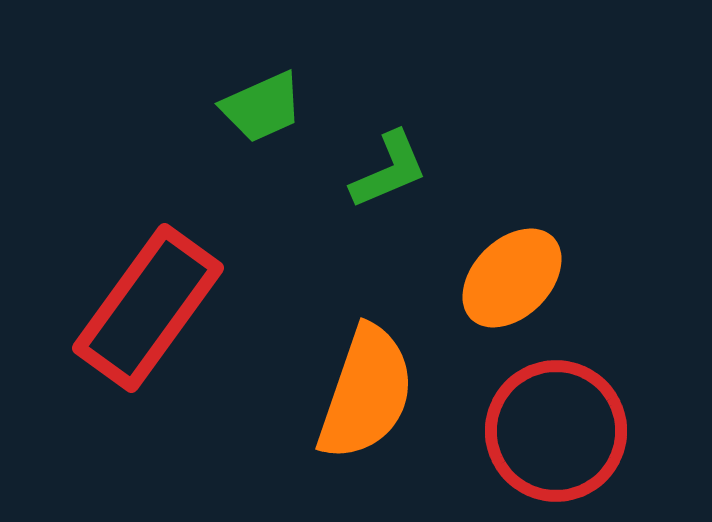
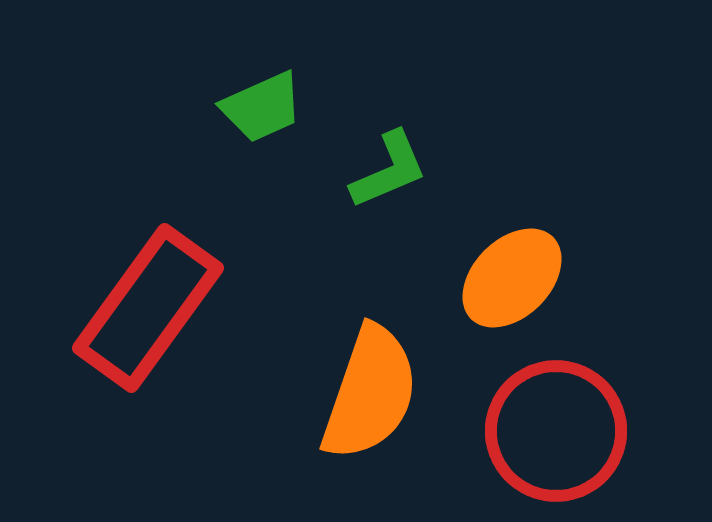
orange semicircle: moved 4 px right
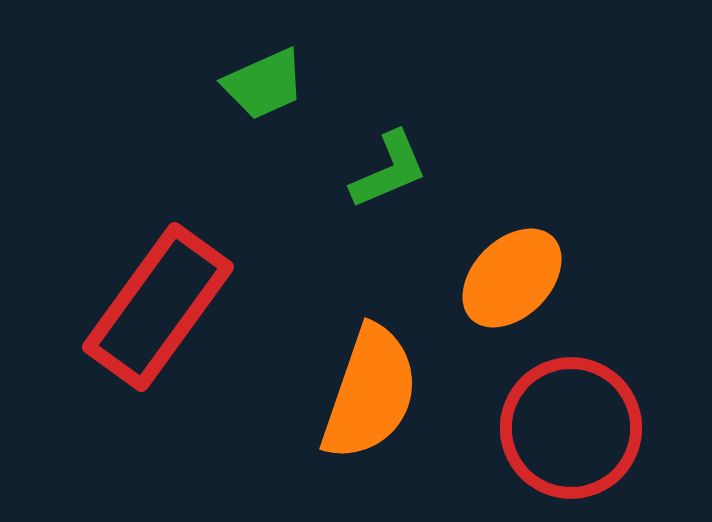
green trapezoid: moved 2 px right, 23 px up
red rectangle: moved 10 px right, 1 px up
red circle: moved 15 px right, 3 px up
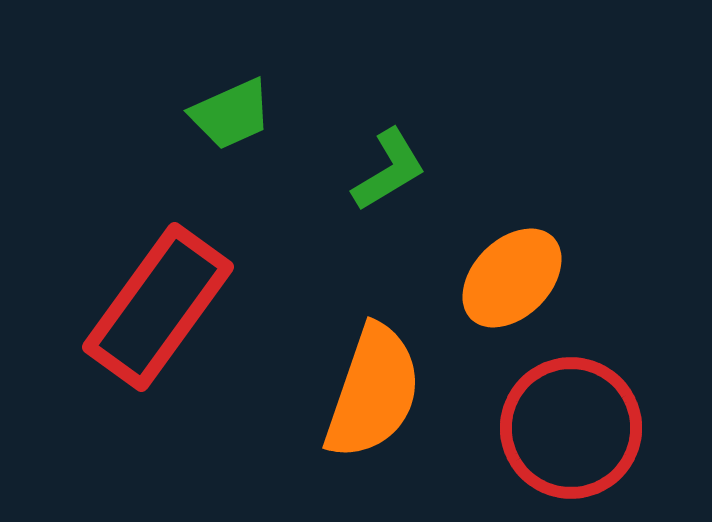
green trapezoid: moved 33 px left, 30 px down
green L-shape: rotated 8 degrees counterclockwise
orange semicircle: moved 3 px right, 1 px up
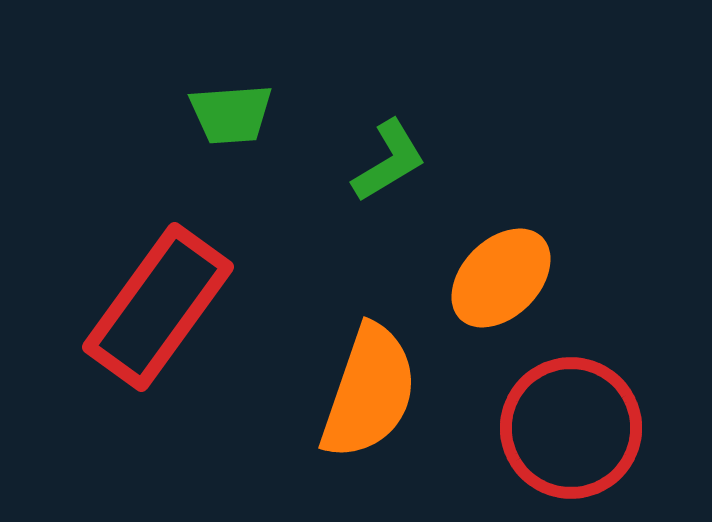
green trapezoid: rotated 20 degrees clockwise
green L-shape: moved 9 px up
orange ellipse: moved 11 px left
orange semicircle: moved 4 px left
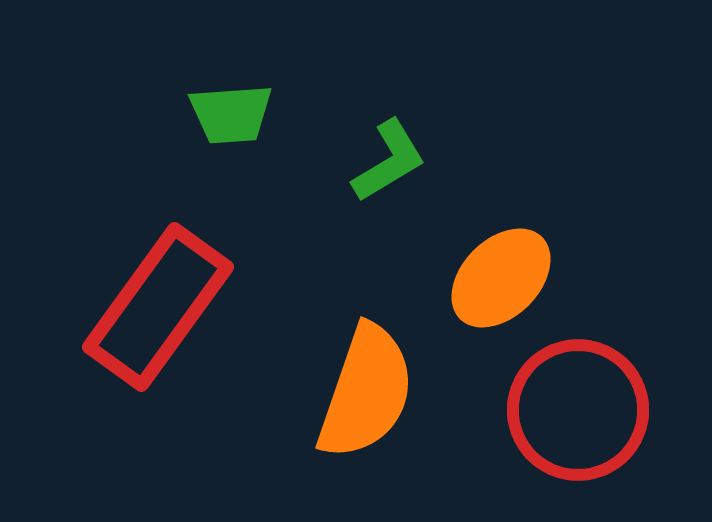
orange semicircle: moved 3 px left
red circle: moved 7 px right, 18 px up
